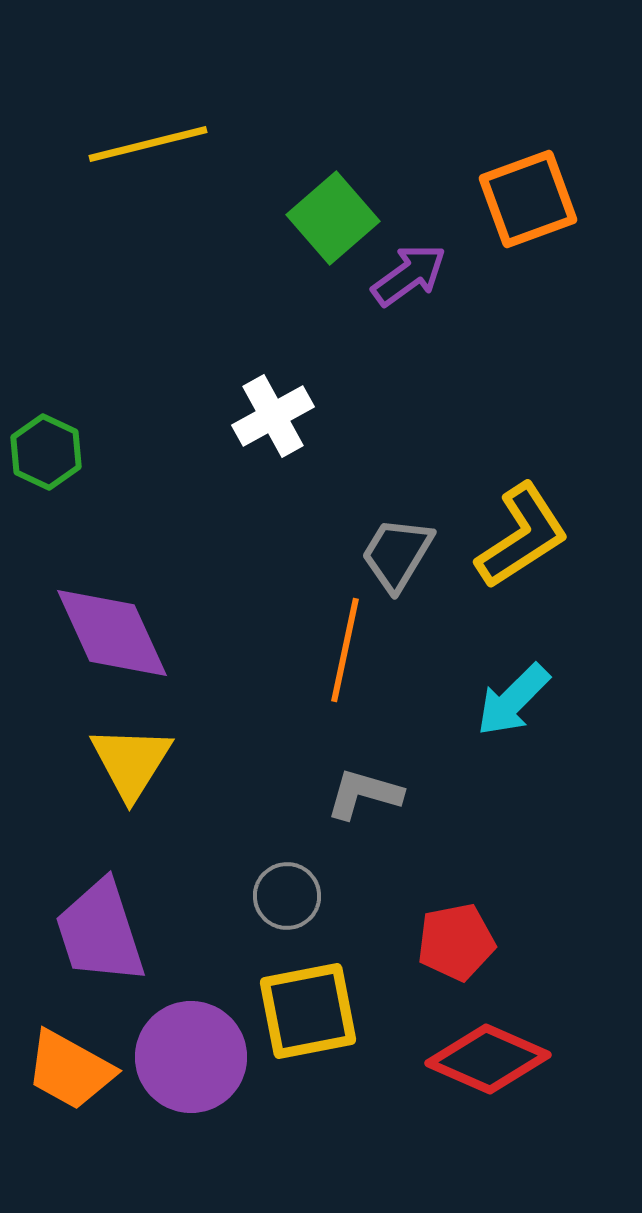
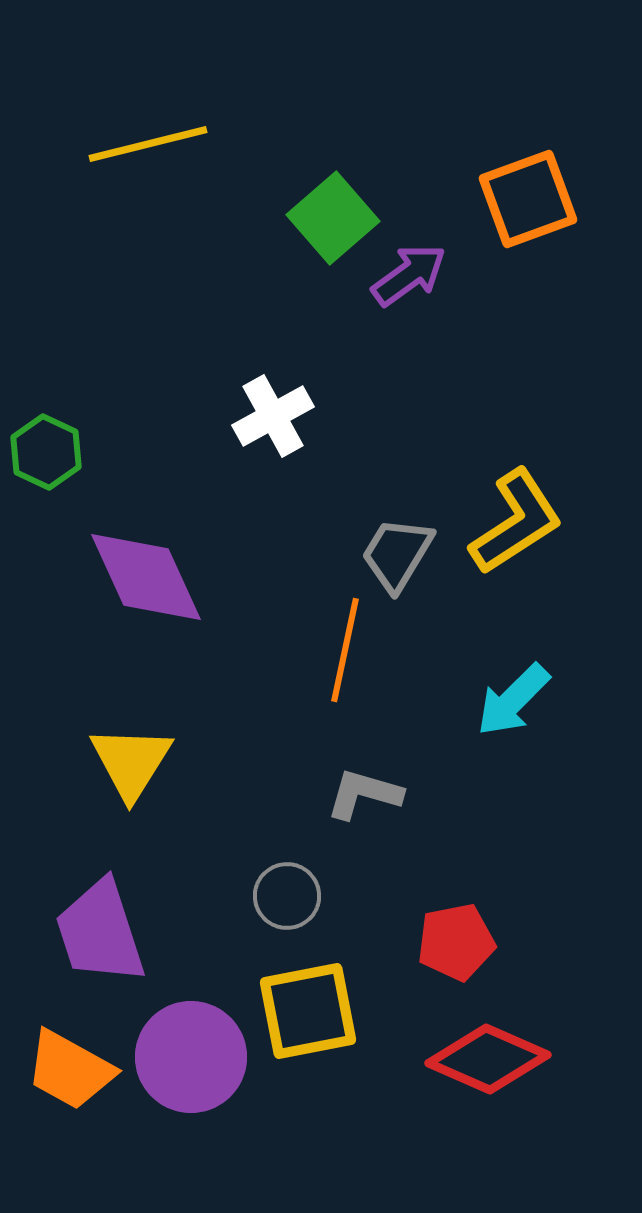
yellow L-shape: moved 6 px left, 14 px up
purple diamond: moved 34 px right, 56 px up
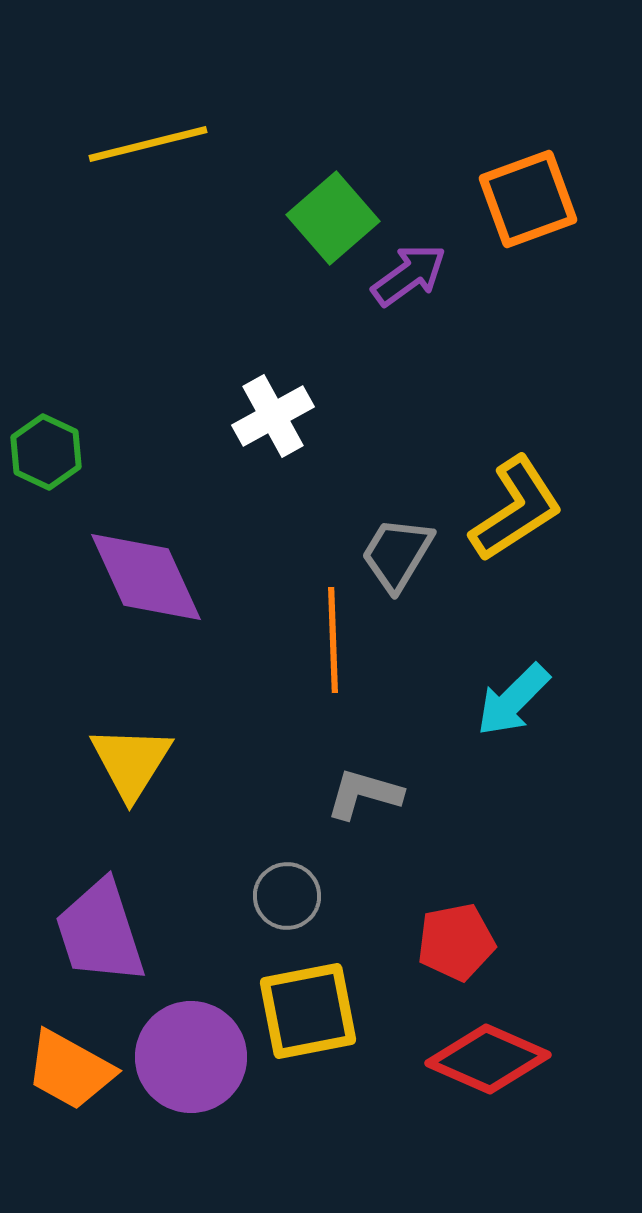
yellow L-shape: moved 13 px up
orange line: moved 12 px left, 10 px up; rotated 14 degrees counterclockwise
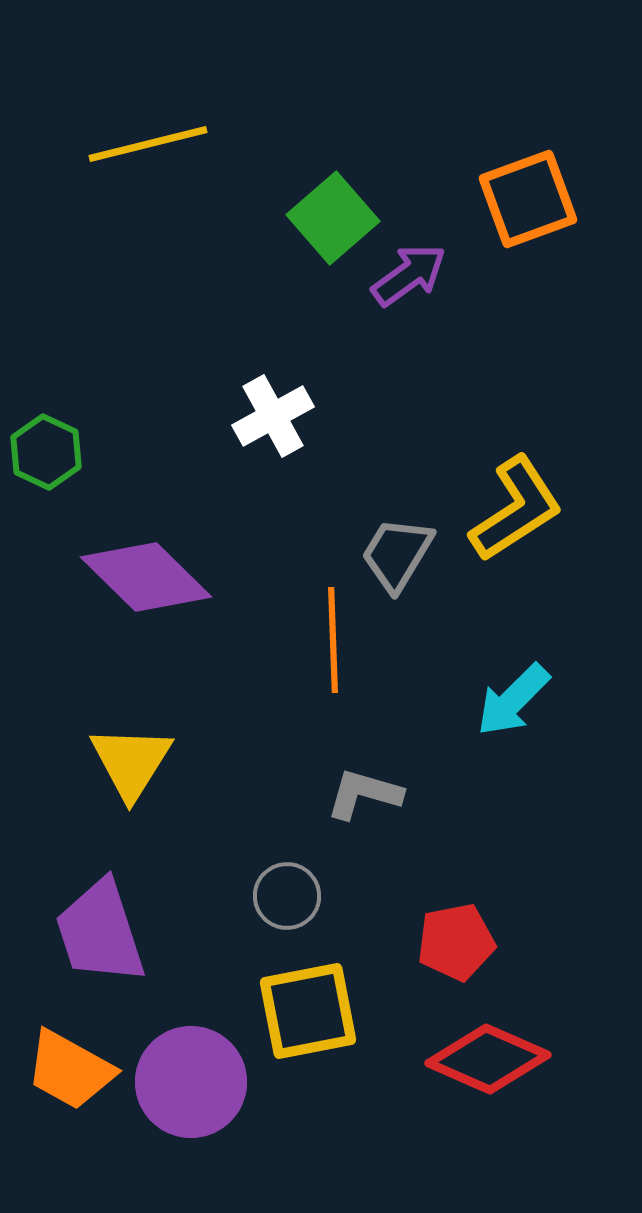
purple diamond: rotated 21 degrees counterclockwise
purple circle: moved 25 px down
